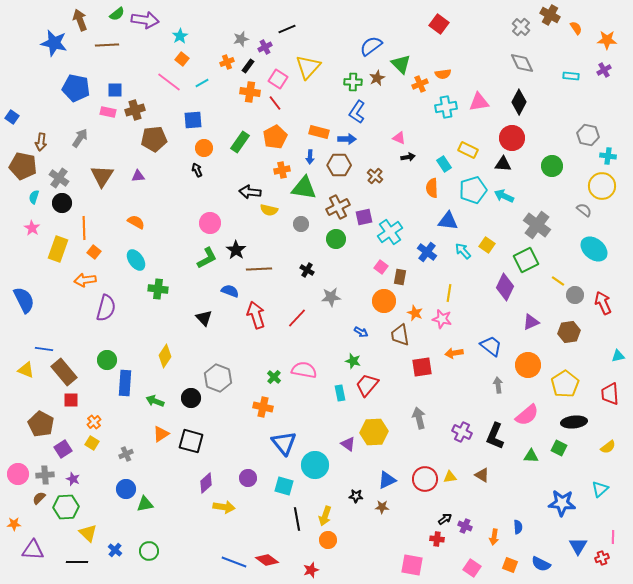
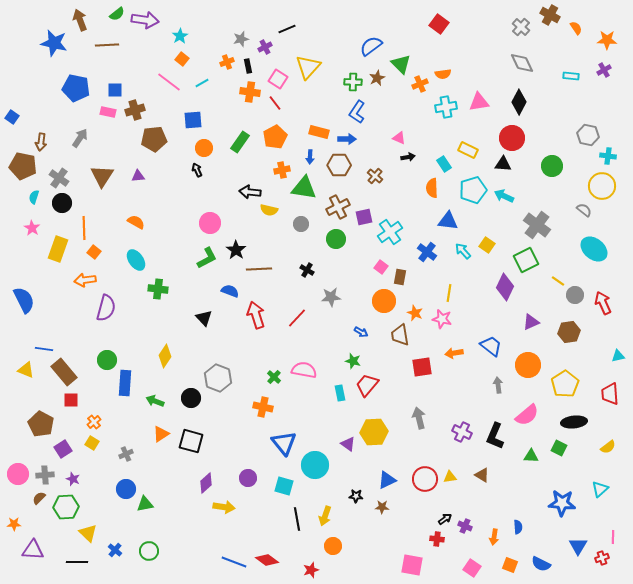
black rectangle at (248, 66): rotated 48 degrees counterclockwise
orange circle at (328, 540): moved 5 px right, 6 px down
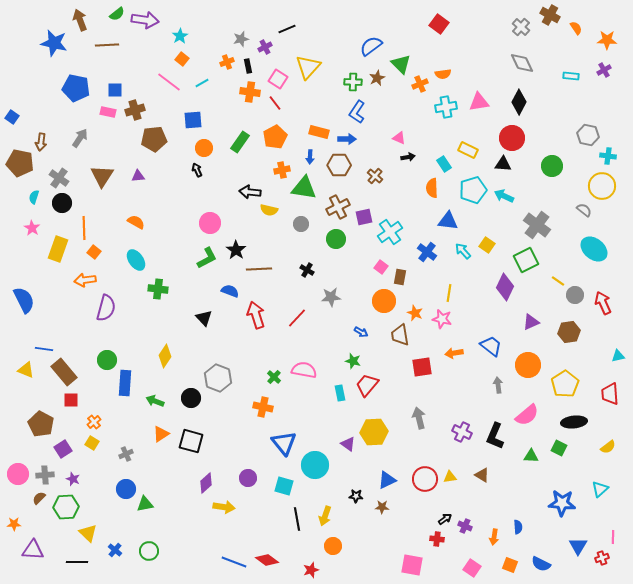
brown pentagon at (23, 166): moved 3 px left, 3 px up
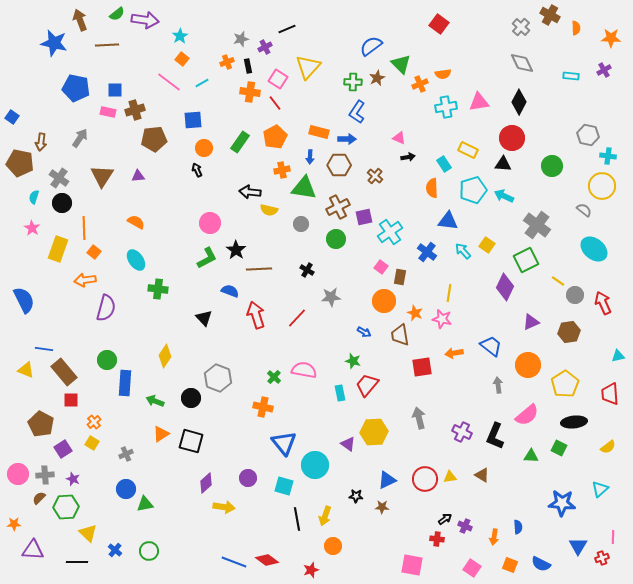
orange semicircle at (576, 28): rotated 32 degrees clockwise
orange star at (607, 40): moved 4 px right, 2 px up
blue arrow at (361, 332): moved 3 px right
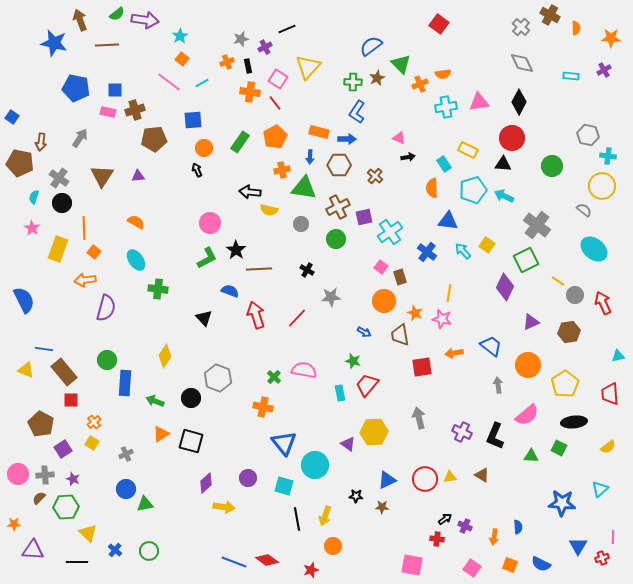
brown rectangle at (400, 277): rotated 28 degrees counterclockwise
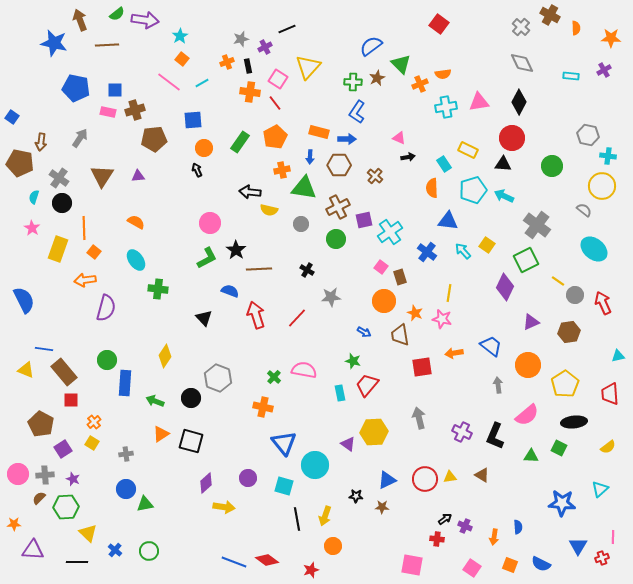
purple square at (364, 217): moved 3 px down
gray cross at (126, 454): rotated 16 degrees clockwise
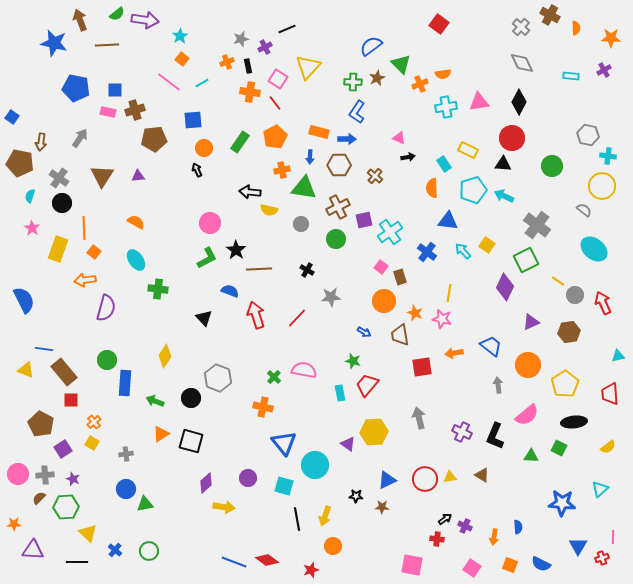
cyan semicircle at (34, 197): moved 4 px left, 1 px up
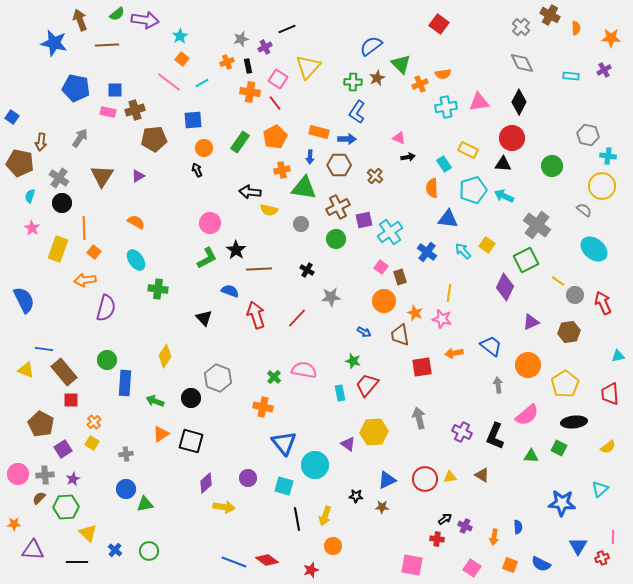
purple triangle at (138, 176): rotated 24 degrees counterclockwise
blue triangle at (448, 221): moved 2 px up
purple star at (73, 479): rotated 24 degrees clockwise
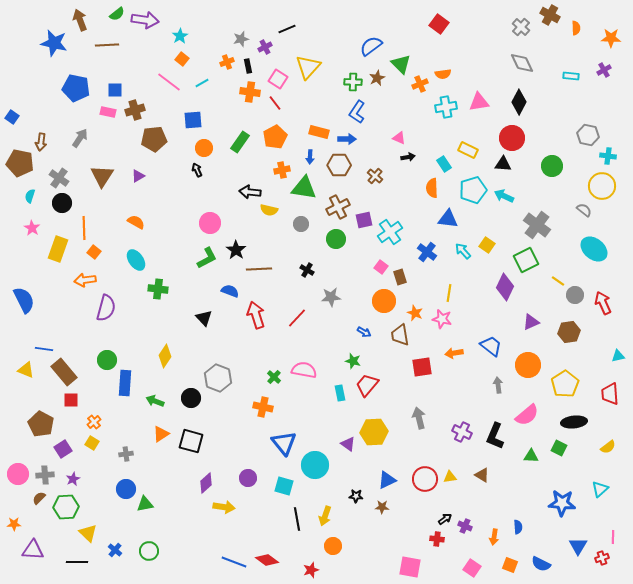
pink square at (412, 565): moved 2 px left, 2 px down
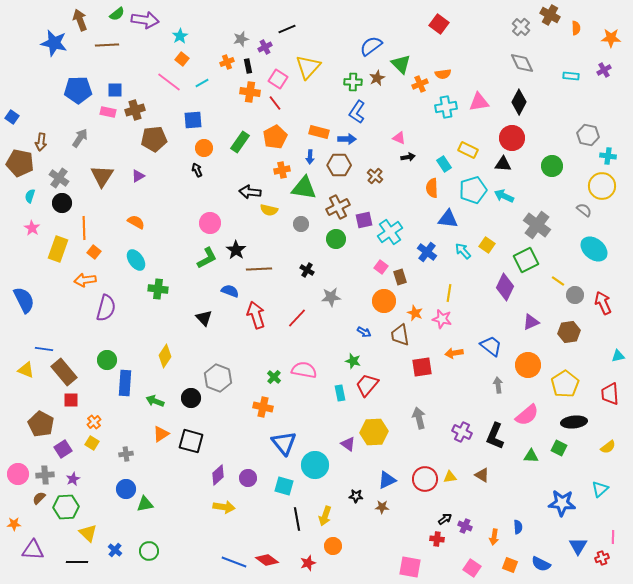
blue pentagon at (76, 88): moved 2 px right, 2 px down; rotated 12 degrees counterclockwise
purple diamond at (206, 483): moved 12 px right, 8 px up
red star at (311, 570): moved 3 px left, 7 px up
